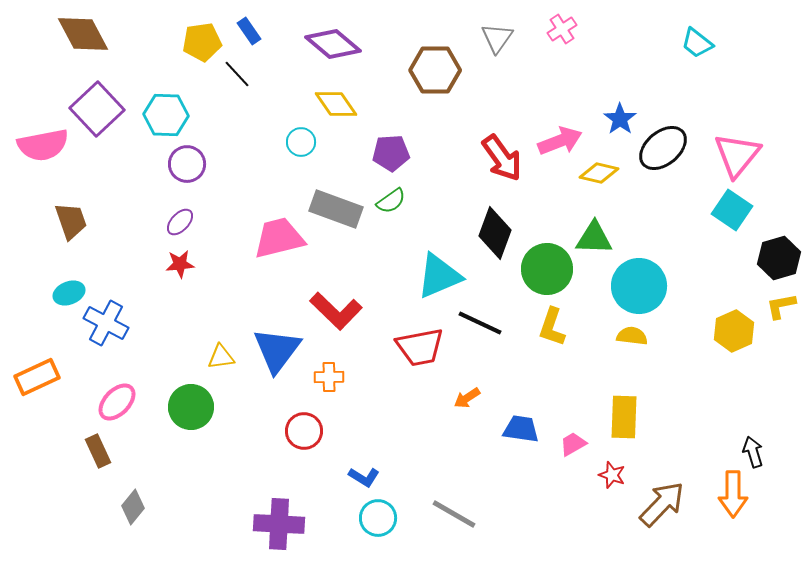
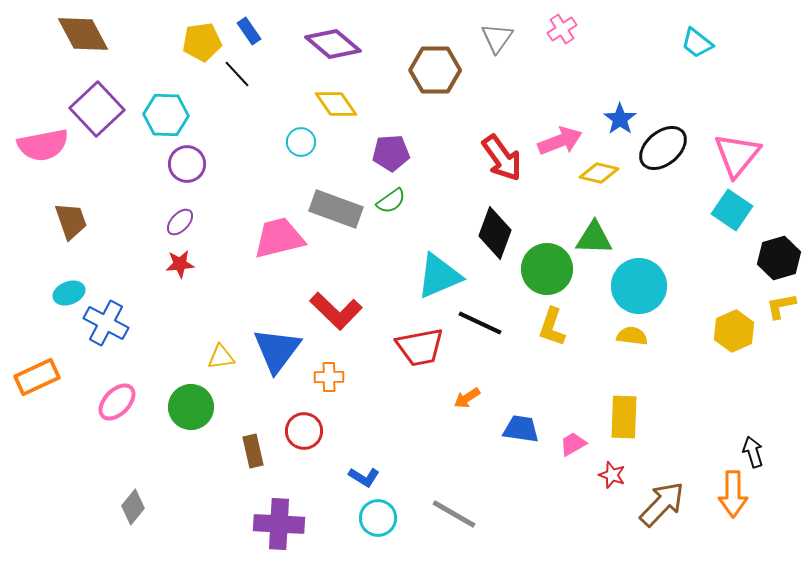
brown rectangle at (98, 451): moved 155 px right; rotated 12 degrees clockwise
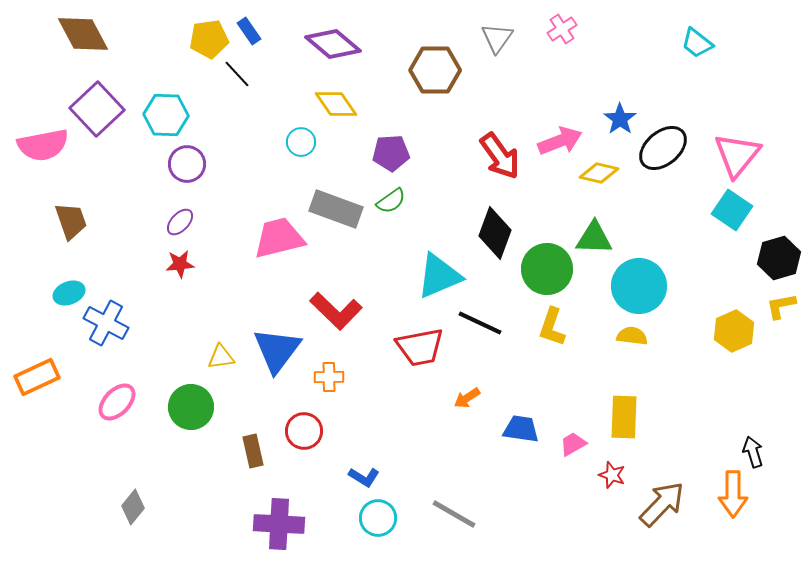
yellow pentagon at (202, 42): moved 7 px right, 3 px up
red arrow at (502, 158): moved 2 px left, 2 px up
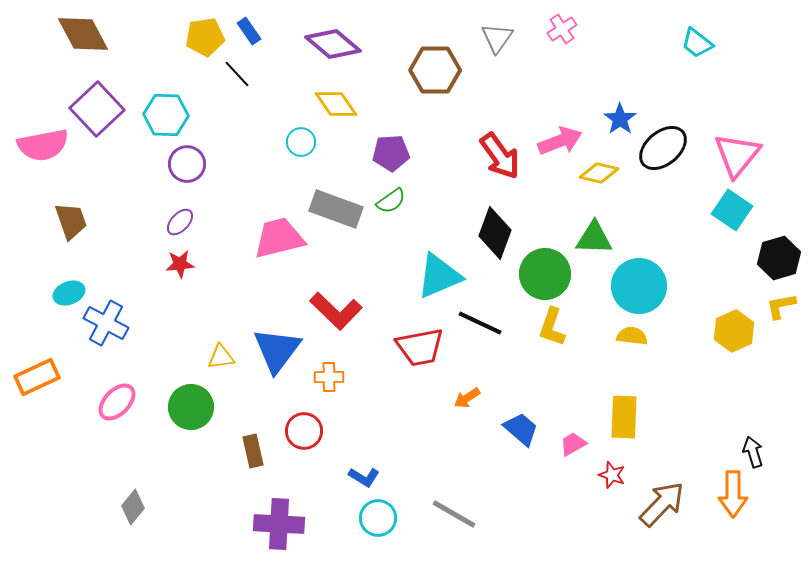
yellow pentagon at (209, 39): moved 4 px left, 2 px up
green circle at (547, 269): moved 2 px left, 5 px down
blue trapezoid at (521, 429): rotated 33 degrees clockwise
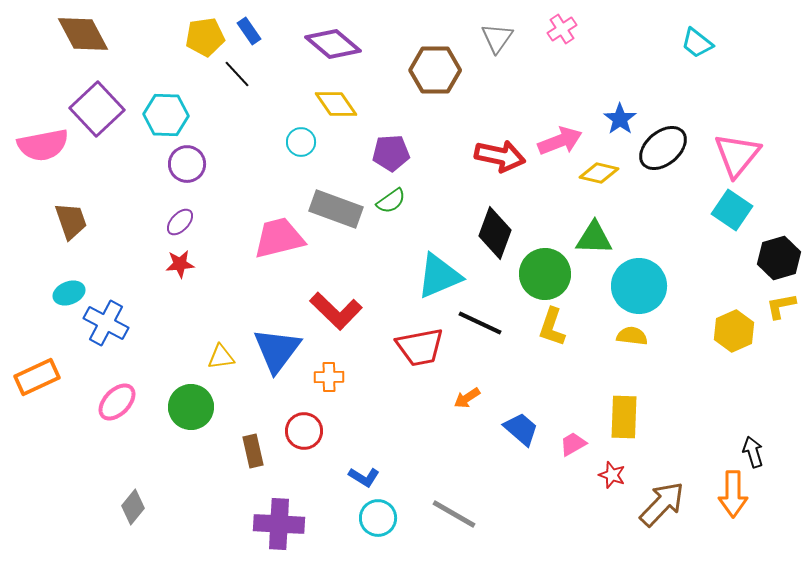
red arrow at (500, 156): rotated 42 degrees counterclockwise
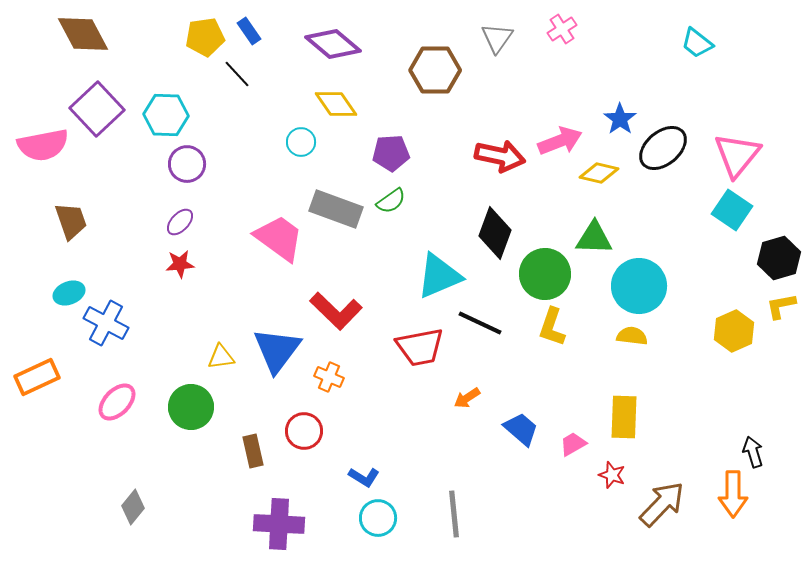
pink trapezoid at (279, 238): rotated 50 degrees clockwise
orange cross at (329, 377): rotated 24 degrees clockwise
gray line at (454, 514): rotated 54 degrees clockwise
